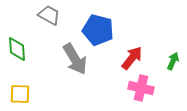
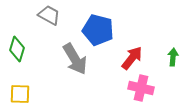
green diamond: rotated 20 degrees clockwise
green arrow: moved 4 px up; rotated 18 degrees counterclockwise
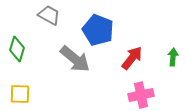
blue pentagon: rotated 8 degrees clockwise
gray arrow: rotated 20 degrees counterclockwise
pink cross: moved 7 px down; rotated 25 degrees counterclockwise
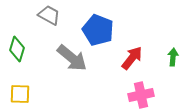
gray arrow: moved 3 px left, 1 px up
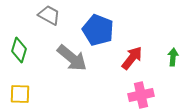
green diamond: moved 2 px right, 1 px down
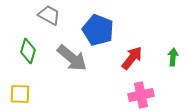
green diamond: moved 9 px right, 1 px down
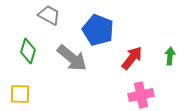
green arrow: moved 3 px left, 1 px up
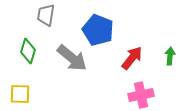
gray trapezoid: moved 3 px left; rotated 110 degrees counterclockwise
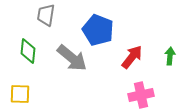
green diamond: rotated 10 degrees counterclockwise
red arrow: moved 1 px up
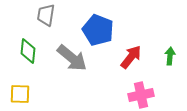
red arrow: moved 1 px left
